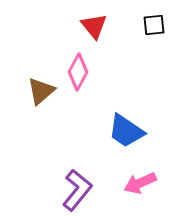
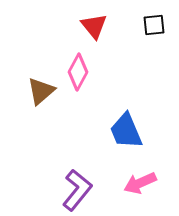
blue trapezoid: rotated 33 degrees clockwise
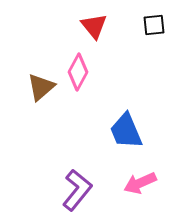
brown triangle: moved 4 px up
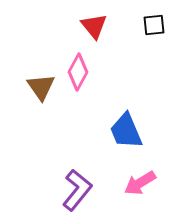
brown triangle: rotated 24 degrees counterclockwise
pink arrow: rotated 8 degrees counterclockwise
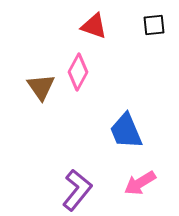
red triangle: rotated 32 degrees counterclockwise
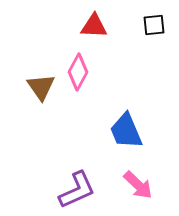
red triangle: rotated 16 degrees counterclockwise
pink arrow: moved 2 px left, 2 px down; rotated 104 degrees counterclockwise
purple L-shape: rotated 27 degrees clockwise
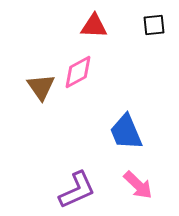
pink diamond: rotated 33 degrees clockwise
blue trapezoid: moved 1 px down
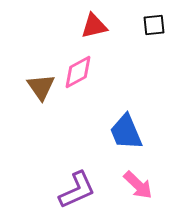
red triangle: rotated 16 degrees counterclockwise
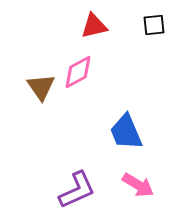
pink arrow: rotated 12 degrees counterclockwise
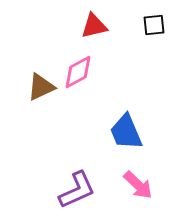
brown triangle: rotated 40 degrees clockwise
pink arrow: rotated 12 degrees clockwise
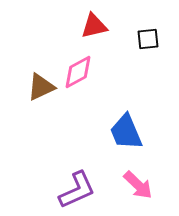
black square: moved 6 px left, 14 px down
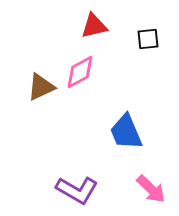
pink diamond: moved 2 px right
pink arrow: moved 13 px right, 4 px down
purple L-shape: rotated 54 degrees clockwise
